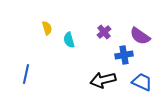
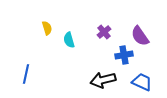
purple semicircle: rotated 20 degrees clockwise
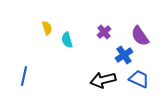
cyan semicircle: moved 2 px left
blue cross: rotated 24 degrees counterclockwise
blue line: moved 2 px left, 2 px down
blue trapezoid: moved 3 px left, 3 px up
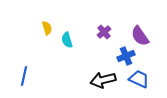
blue cross: moved 2 px right, 1 px down; rotated 12 degrees clockwise
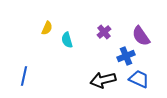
yellow semicircle: rotated 40 degrees clockwise
purple semicircle: moved 1 px right
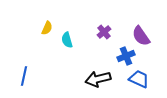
black arrow: moved 5 px left, 1 px up
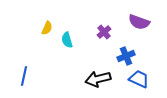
purple semicircle: moved 2 px left, 14 px up; rotated 35 degrees counterclockwise
